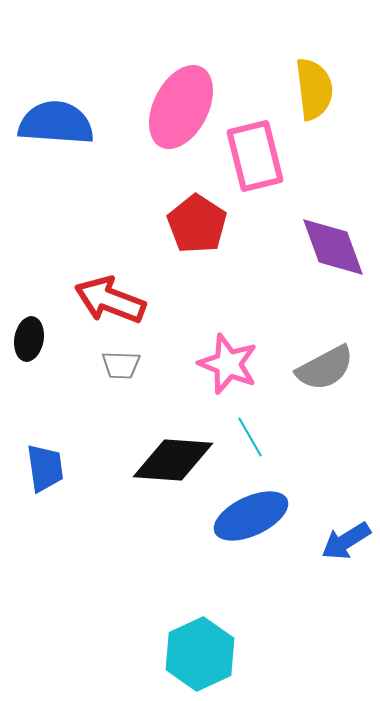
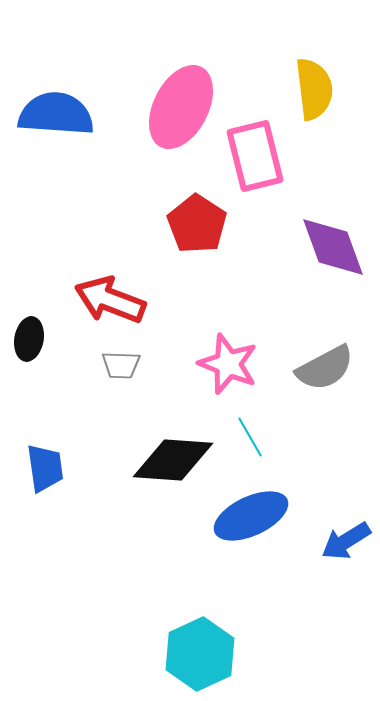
blue semicircle: moved 9 px up
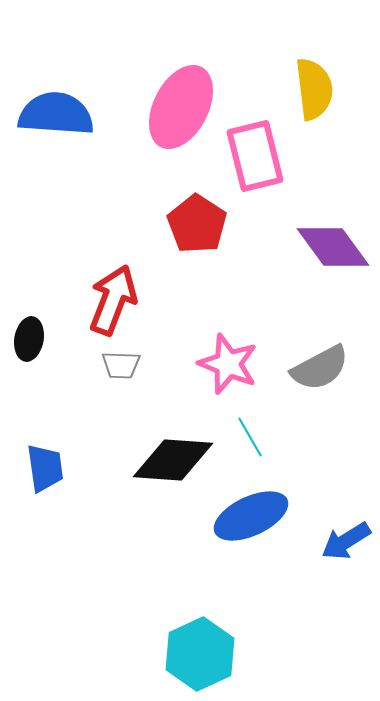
purple diamond: rotated 16 degrees counterclockwise
red arrow: moved 3 px right; rotated 90 degrees clockwise
gray semicircle: moved 5 px left
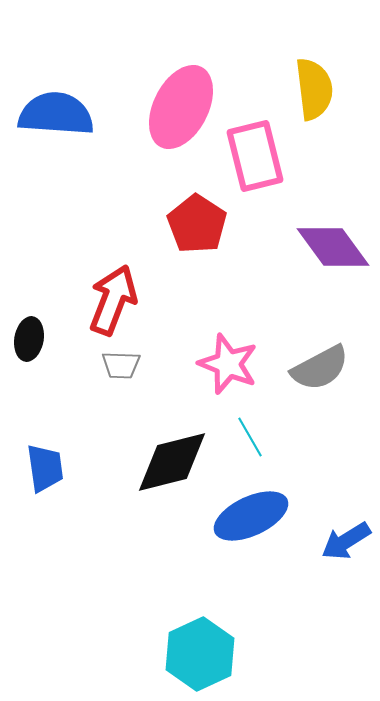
black diamond: moved 1 px left, 2 px down; rotated 18 degrees counterclockwise
